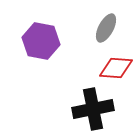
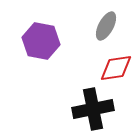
gray ellipse: moved 2 px up
red diamond: rotated 12 degrees counterclockwise
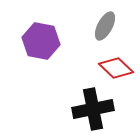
gray ellipse: moved 1 px left
red diamond: rotated 52 degrees clockwise
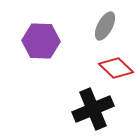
purple hexagon: rotated 9 degrees counterclockwise
black cross: rotated 12 degrees counterclockwise
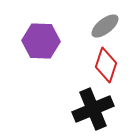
gray ellipse: rotated 24 degrees clockwise
red diamond: moved 10 px left, 3 px up; rotated 64 degrees clockwise
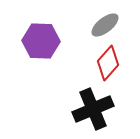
gray ellipse: moved 1 px up
red diamond: moved 2 px right, 2 px up; rotated 24 degrees clockwise
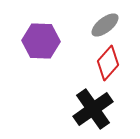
black cross: rotated 12 degrees counterclockwise
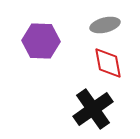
gray ellipse: rotated 24 degrees clockwise
red diamond: rotated 52 degrees counterclockwise
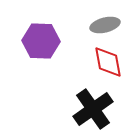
red diamond: moved 1 px up
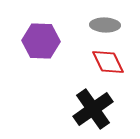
gray ellipse: rotated 16 degrees clockwise
red diamond: rotated 16 degrees counterclockwise
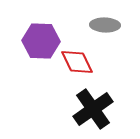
red diamond: moved 31 px left
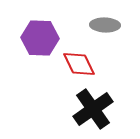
purple hexagon: moved 1 px left, 3 px up
red diamond: moved 2 px right, 2 px down
